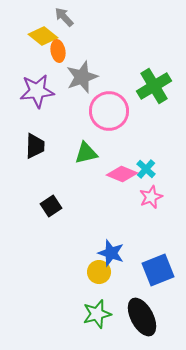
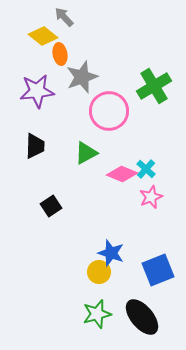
orange ellipse: moved 2 px right, 3 px down
green triangle: rotated 15 degrees counterclockwise
black ellipse: rotated 12 degrees counterclockwise
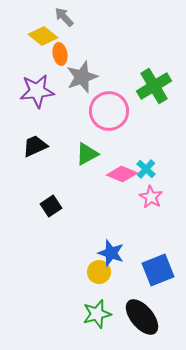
black trapezoid: rotated 116 degrees counterclockwise
green triangle: moved 1 px right, 1 px down
pink star: rotated 20 degrees counterclockwise
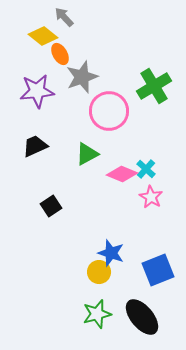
orange ellipse: rotated 20 degrees counterclockwise
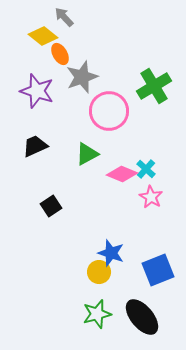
purple star: rotated 24 degrees clockwise
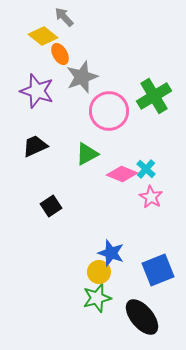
green cross: moved 10 px down
green star: moved 16 px up
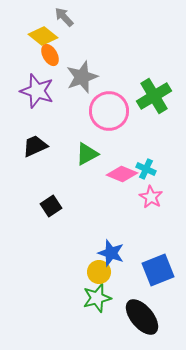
orange ellipse: moved 10 px left, 1 px down
cyan cross: rotated 18 degrees counterclockwise
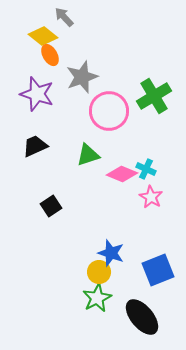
purple star: moved 3 px down
green triangle: moved 1 px right, 1 px down; rotated 10 degrees clockwise
green star: rotated 12 degrees counterclockwise
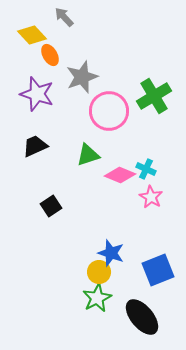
yellow diamond: moved 11 px left, 1 px up; rotated 8 degrees clockwise
pink diamond: moved 2 px left, 1 px down
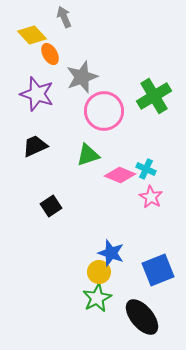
gray arrow: rotated 20 degrees clockwise
orange ellipse: moved 1 px up
pink circle: moved 5 px left
